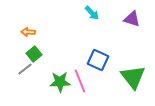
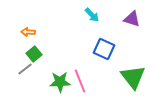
cyan arrow: moved 2 px down
blue square: moved 6 px right, 11 px up
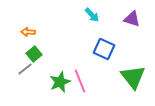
green star: rotated 20 degrees counterclockwise
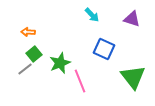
green star: moved 19 px up
